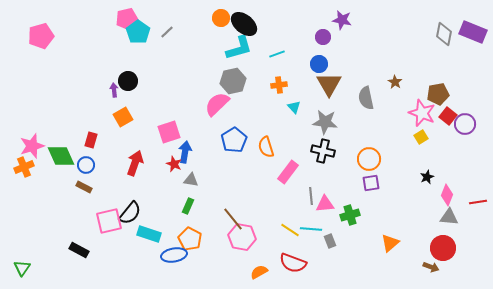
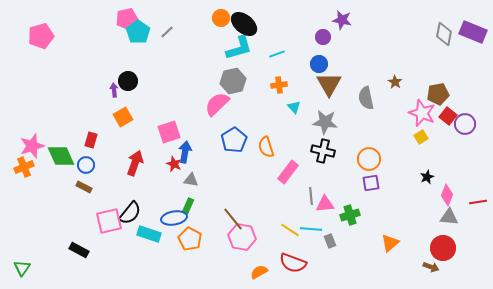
blue ellipse at (174, 255): moved 37 px up
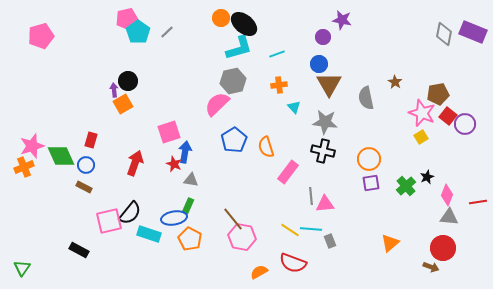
orange square at (123, 117): moved 13 px up
green cross at (350, 215): moved 56 px right, 29 px up; rotated 24 degrees counterclockwise
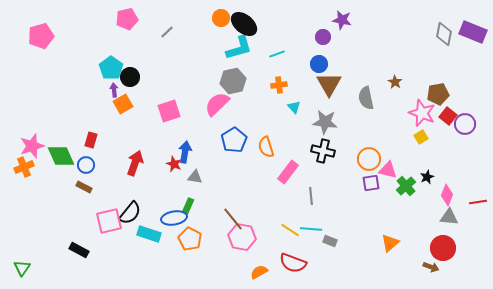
cyan pentagon at (138, 32): moved 27 px left, 36 px down
black circle at (128, 81): moved 2 px right, 4 px up
pink square at (169, 132): moved 21 px up
gray triangle at (191, 180): moved 4 px right, 3 px up
pink triangle at (325, 204): moved 63 px right, 34 px up; rotated 18 degrees clockwise
gray rectangle at (330, 241): rotated 48 degrees counterclockwise
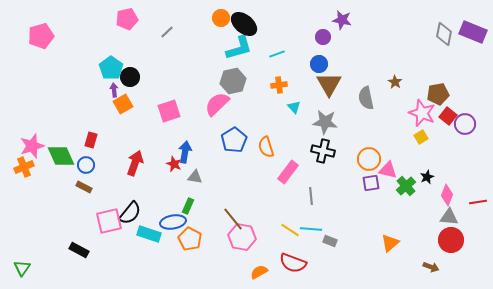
blue ellipse at (174, 218): moved 1 px left, 4 px down
red circle at (443, 248): moved 8 px right, 8 px up
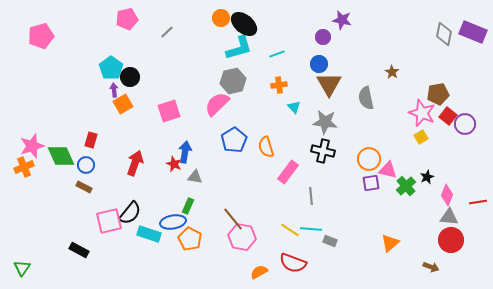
brown star at (395, 82): moved 3 px left, 10 px up
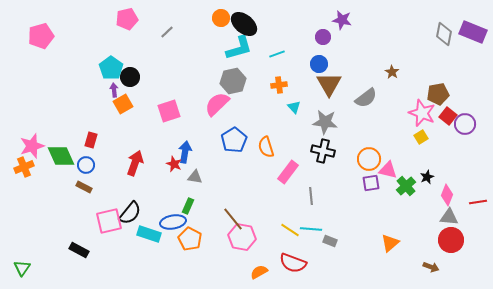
gray semicircle at (366, 98): rotated 115 degrees counterclockwise
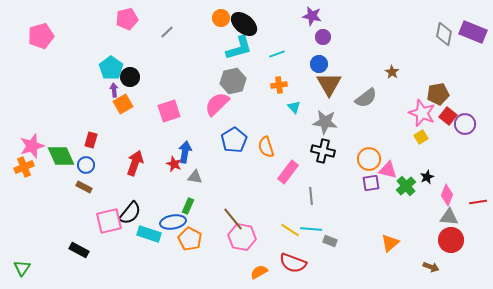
purple star at (342, 20): moved 30 px left, 4 px up
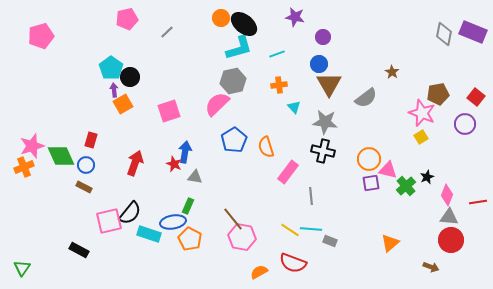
purple star at (312, 16): moved 17 px left, 1 px down
red square at (448, 116): moved 28 px right, 19 px up
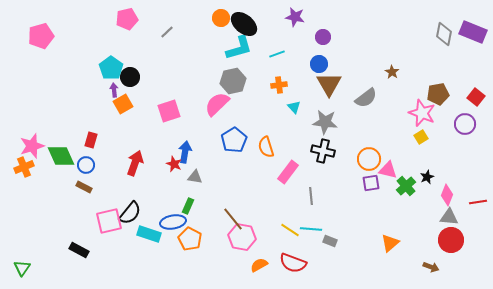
orange semicircle at (259, 272): moved 7 px up
